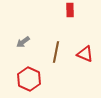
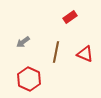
red rectangle: moved 7 px down; rotated 56 degrees clockwise
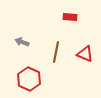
red rectangle: rotated 40 degrees clockwise
gray arrow: moved 1 px left; rotated 56 degrees clockwise
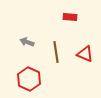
gray arrow: moved 5 px right
brown line: rotated 20 degrees counterclockwise
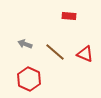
red rectangle: moved 1 px left, 1 px up
gray arrow: moved 2 px left, 2 px down
brown line: moved 1 px left; rotated 40 degrees counterclockwise
